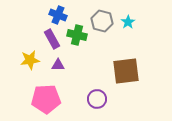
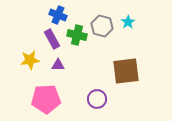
gray hexagon: moved 5 px down
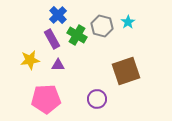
blue cross: rotated 24 degrees clockwise
green cross: rotated 18 degrees clockwise
brown square: rotated 12 degrees counterclockwise
